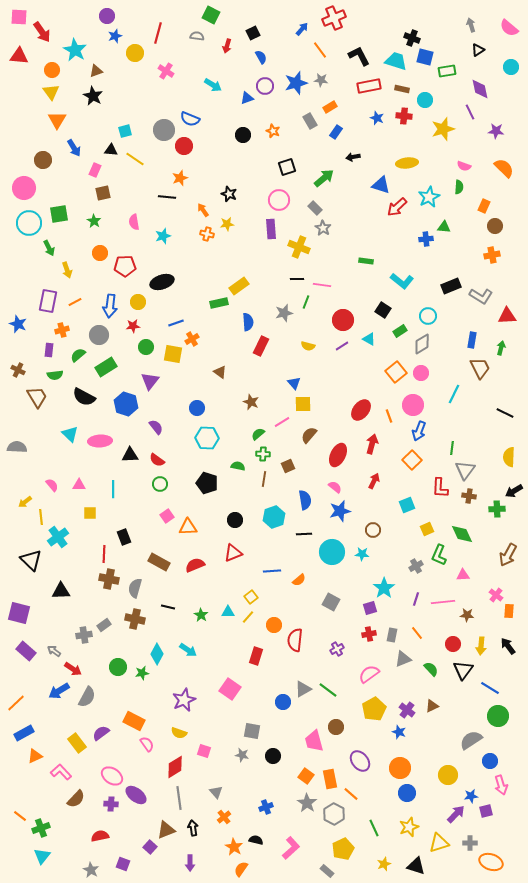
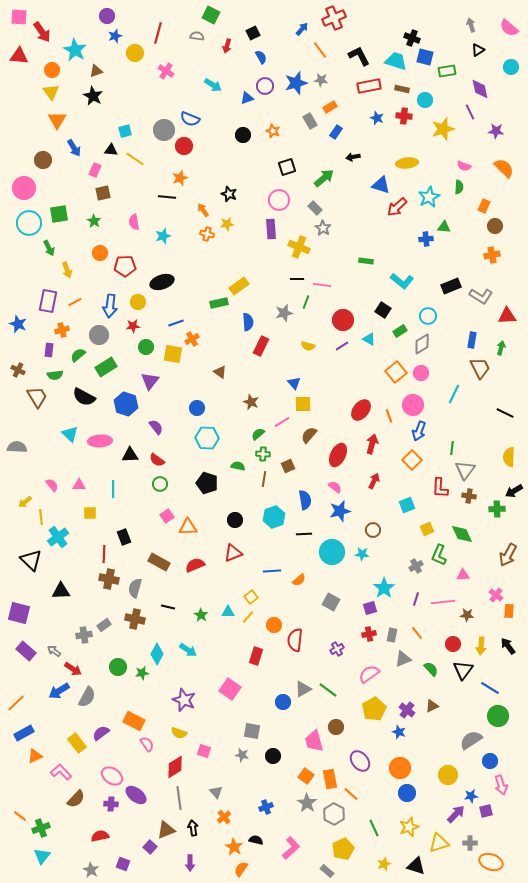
purple star at (184, 700): rotated 25 degrees counterclockwise
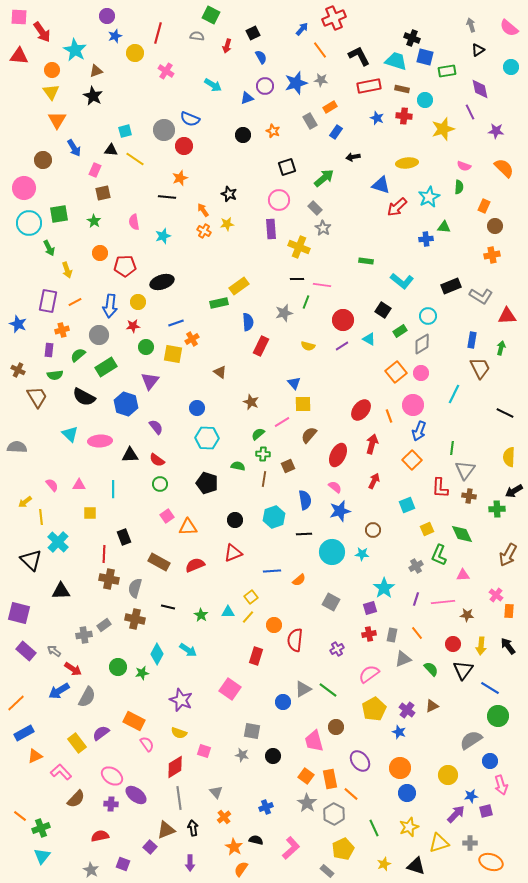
orange cross at (207, 234): moved 3 px left, 3 px up; rotated 16 degrees clockwise
cyan cross at (58, 537): moved 5 px down; rotated 10 degrees counterclockwise
purple star at (184, 700): moved 3 px left
